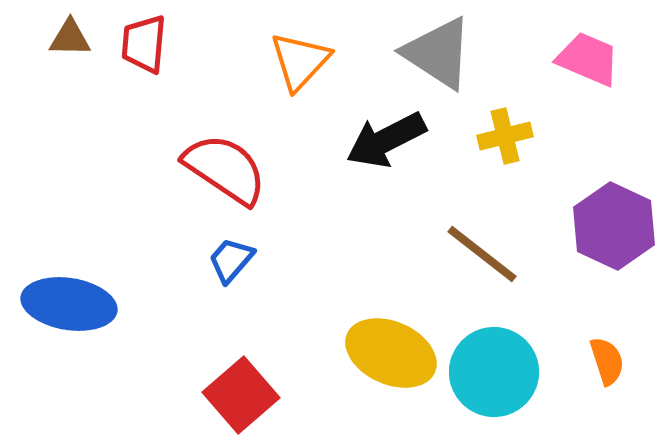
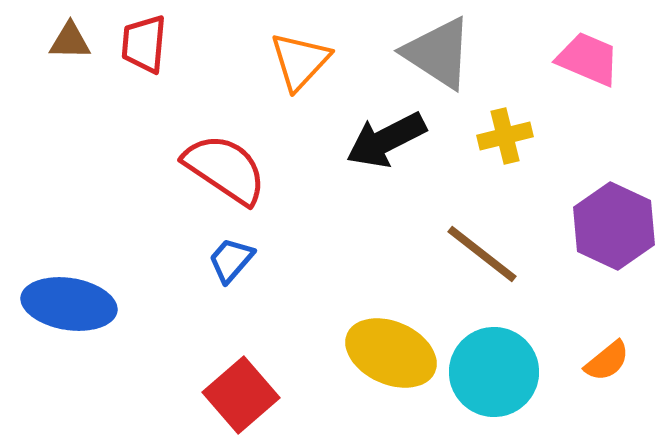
brown triangle: moved 3 px down
orange semicircle: rotated 69 degrees clockwise
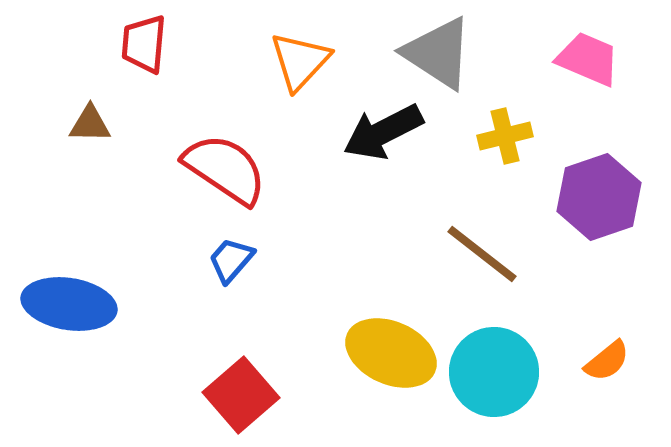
brown triangle: moved 20 px right, 83 px down
black arrow: moved 3 px left, 8 px up
purple hexagon: moved 15 px left, 29 px up; rotated 16 degrees clockwise
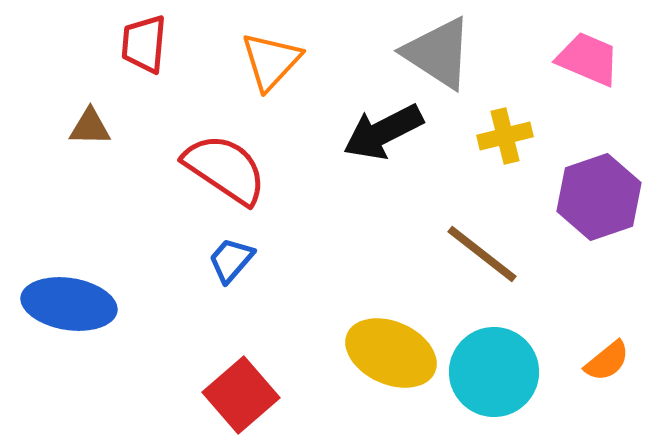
orange triangle: moved 29 px left
brown triangle: moved 3 px down
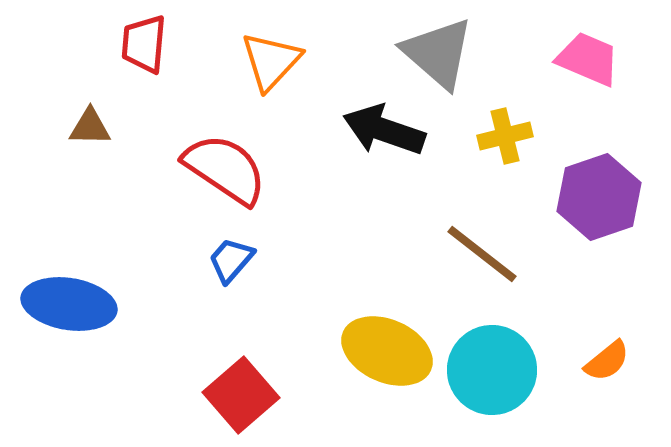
gray triangle: rotated 8 degrees clockwise
black arrow: moved 1 px right, 2 px up; rotated 46 degrees clockwise
yellow ellipse: moved 4 px left, 2 px up
cyan circle: moved 2 px left, 2 px up
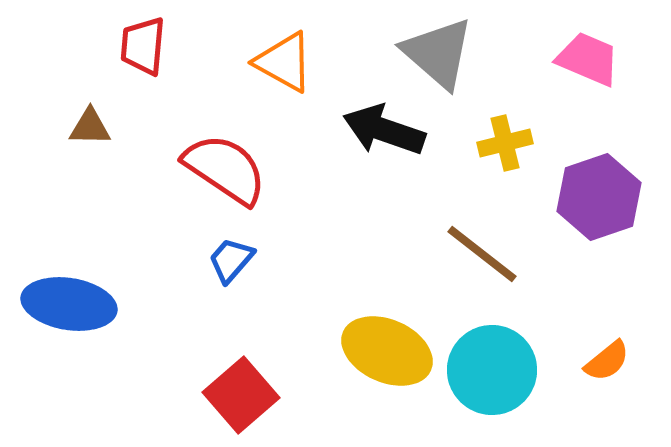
red trapezoid: moved 1 px left, 2 px down
orange triangle: moved 13 px right, 1 px down; rotated 44 degrees counterclockwise
yellow cross: moved 7 px down
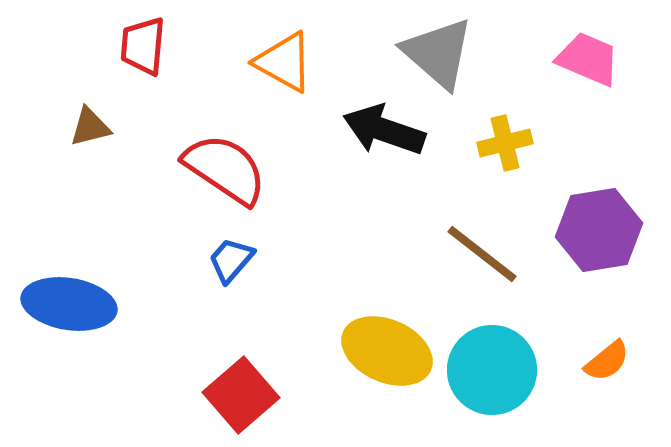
brown triangle: rotated 15 degrees counterclockwise
purple hexagon: moved 33 px down; rotated 10 degrees clockwise
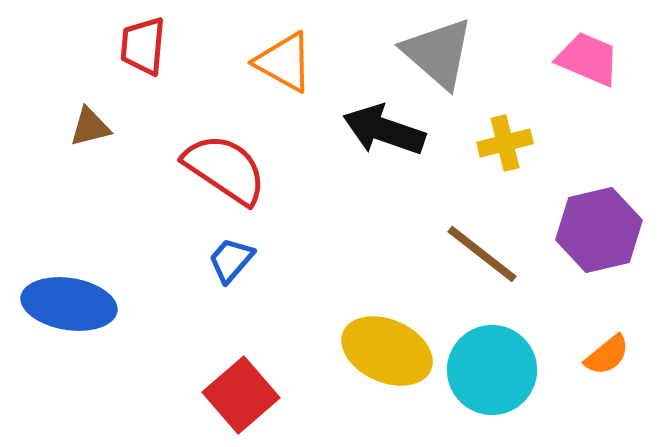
purple hexagon: rotated 4 degrees counterclockwise
orange semicircle: moved 6 px up
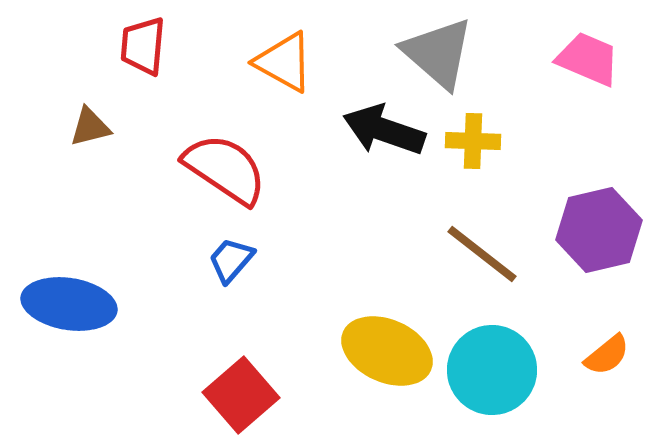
yellow cross: moved 32 px left, 2 px up; rotated 16 degrees clockwise
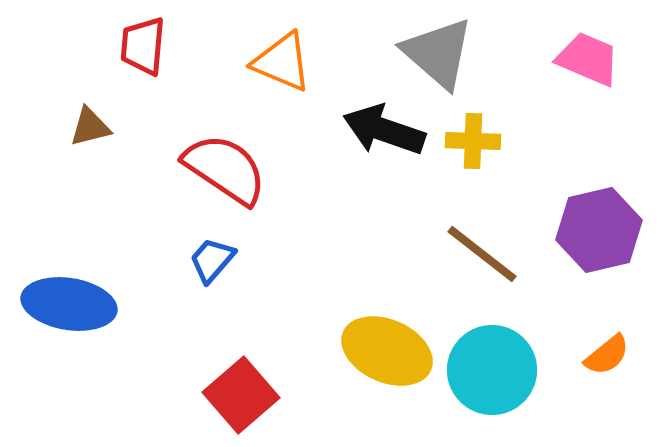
orange triangle: moved 2 px left; rotated 6 degrees counterclockwise
blue trapezoid: moved 19 px left
